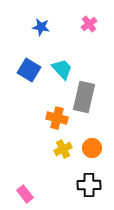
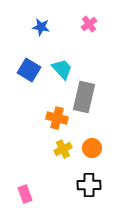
pink rectangle: rotated 18 degrees clockwise
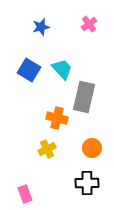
blue star: rotated 24 degrees counterclockwise
yellow cross: moved 16 px left
black cross: moved 2 px left, 2 px up
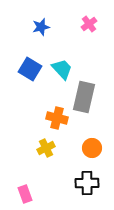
blue square: moved 1 px right, 1 px up
yellow cross: moved 1 px left, 1 px up
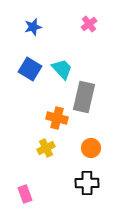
blue star: moved 8 px left
orange circle: moved 1 px left
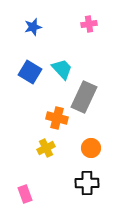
pink cross: rotated 28 degrees clockwise
blue square: moved 3 px down
gray rectangle: rotated 12 degrees clockwise
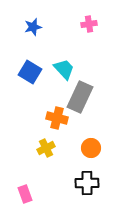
cyan trapezoid: moved 2 px right
gray rectangle: moved 4 px left
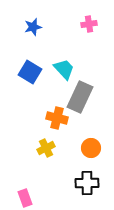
pink rectangle: moved 4 px down
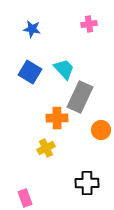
blue star: moved 1 px left, 2 px down; rotated 24 degrees clockwise
orange cross: rotated 15 degrees counterclockwise
orange circle: moved 10 px right, 18 px up
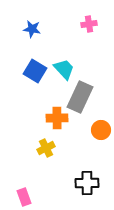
blue square: moved 5 px right, 1 px up
pink rectangle: moved 1 px left, 1 px up
